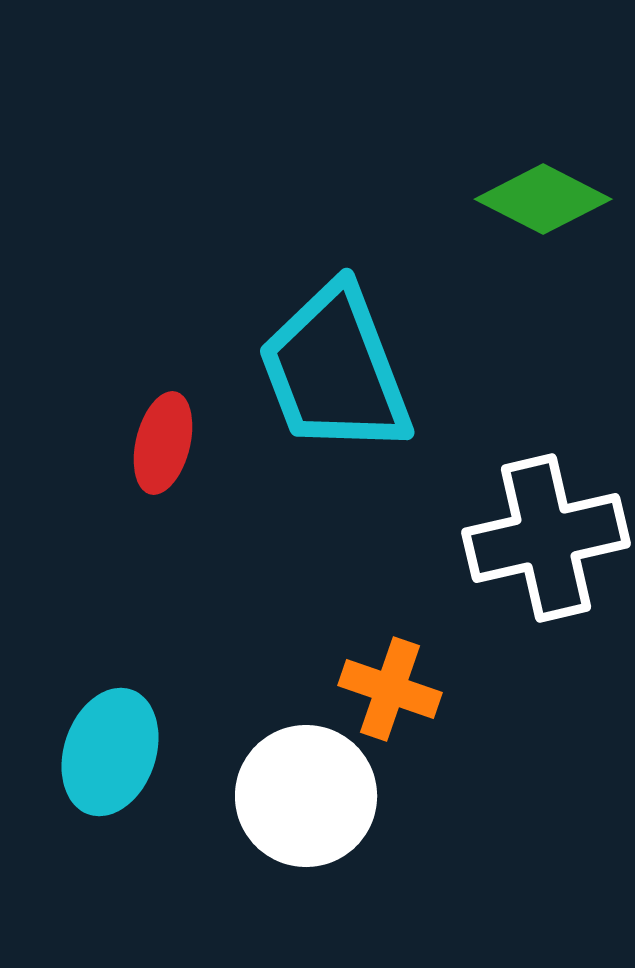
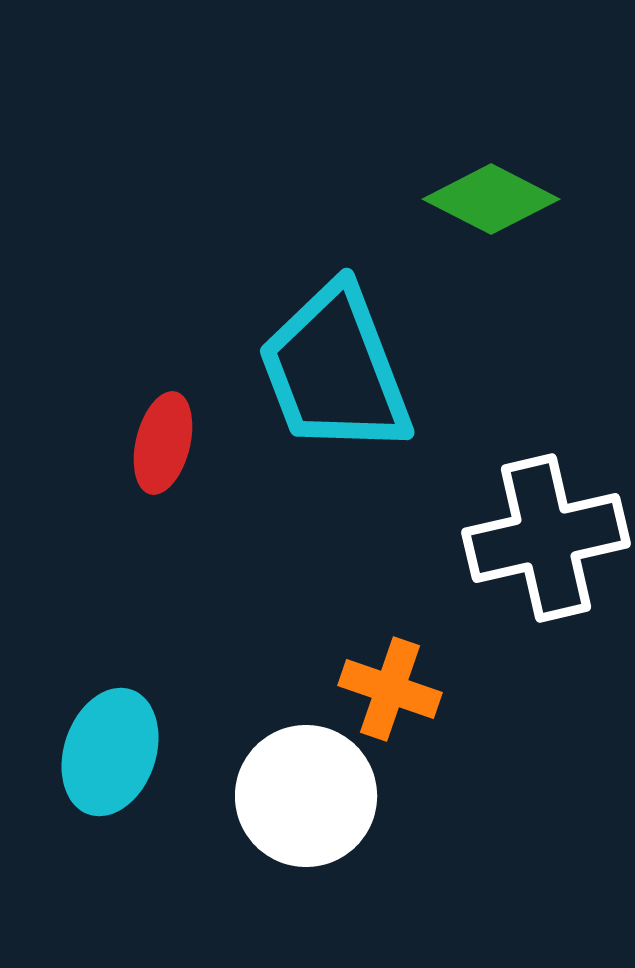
green diamond: moved 52 px left
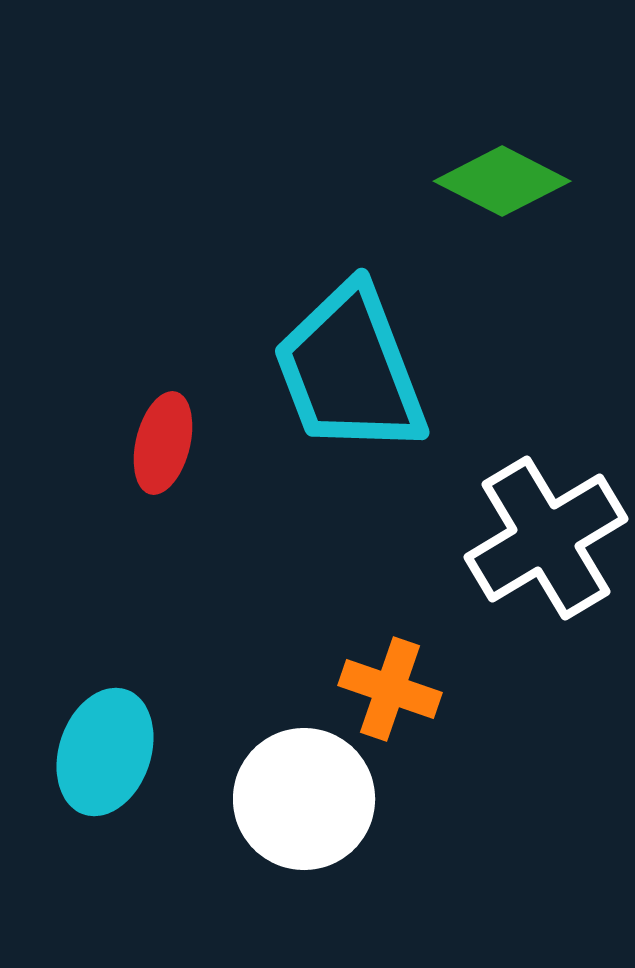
green diamond: moved 11 px right, 18 px up
cyan trapezoid: moved 15 px right
white cross: rotated 18 degrees counterclockwise
cyan ellipse: moved 5 px left
white circle: moved 2 px left, 3 px down
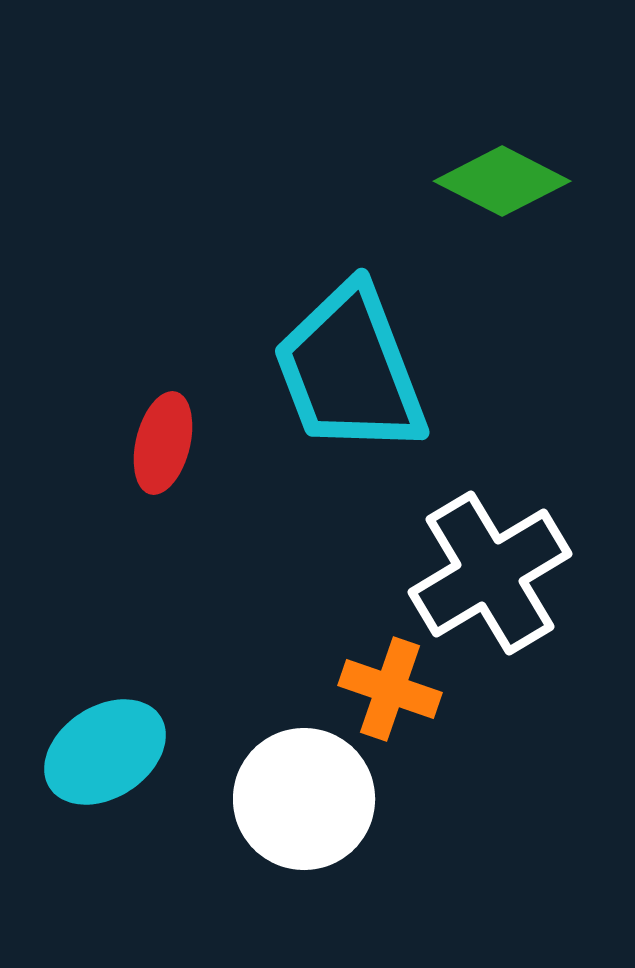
white cross: moved 56 px left, 35 px down
cyan ellipse: rotated 38 degrees clockwise
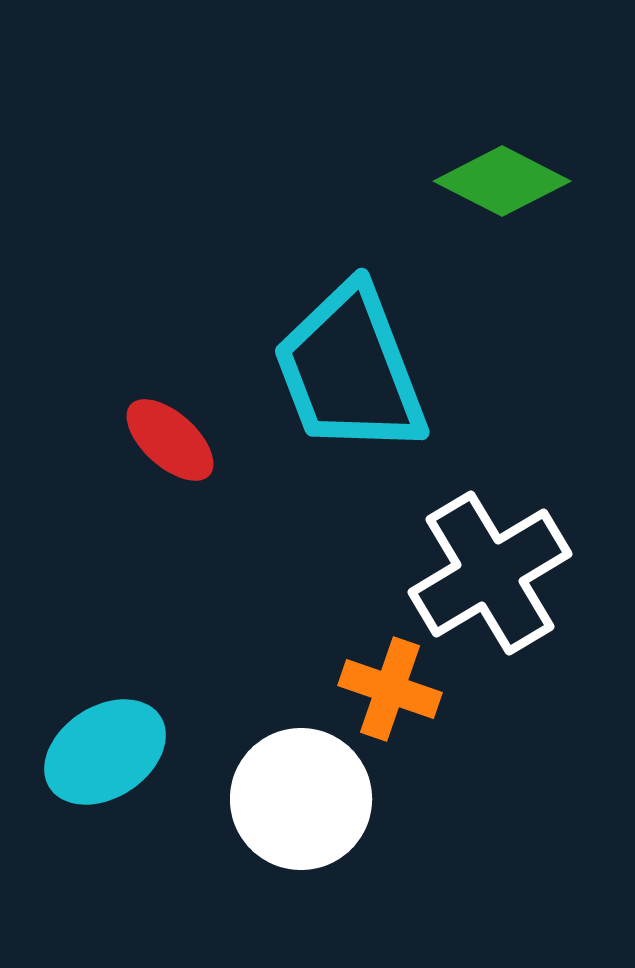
red ellipse: moved 7 px right, 3 px up; rotated 62 degrees counterclockwise
white circle: moved 3 px left
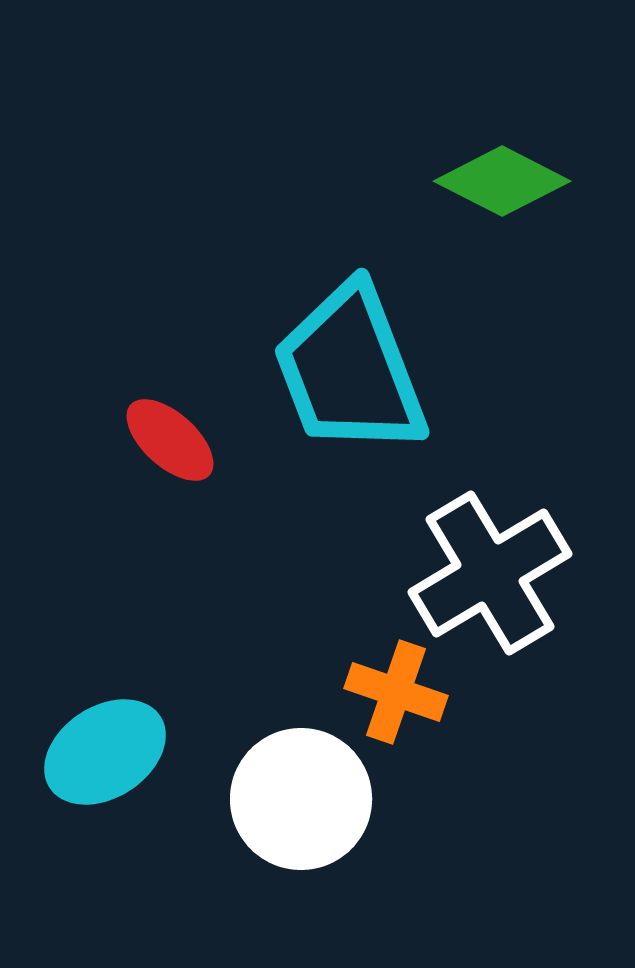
orange cross: moved 6 px right, 3 px down
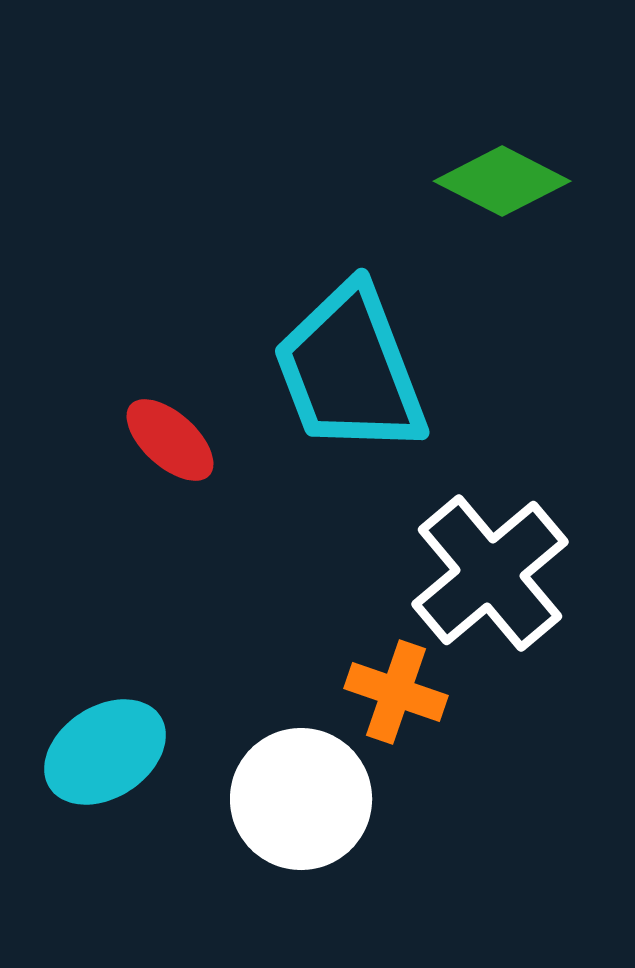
white cross: rotated 9 degrees counterclockwise
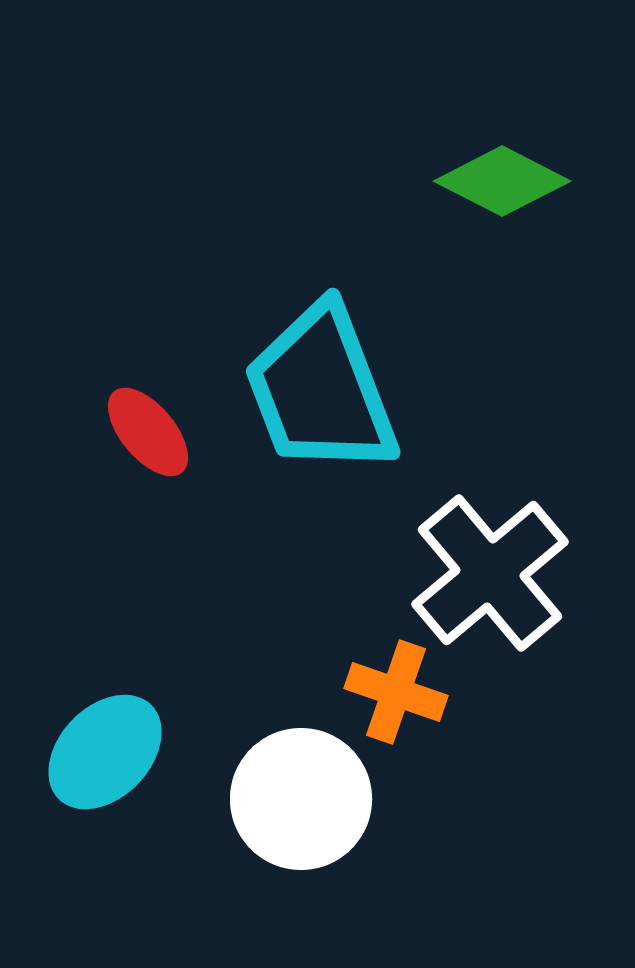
cyan trapezoid: moved 29 px left, 20 px down
red ellipse: moved 22 px left, 8 px up; rotated 8 degrees clockwise
cyan ellipse: rotated 13 degrees counterclockwise
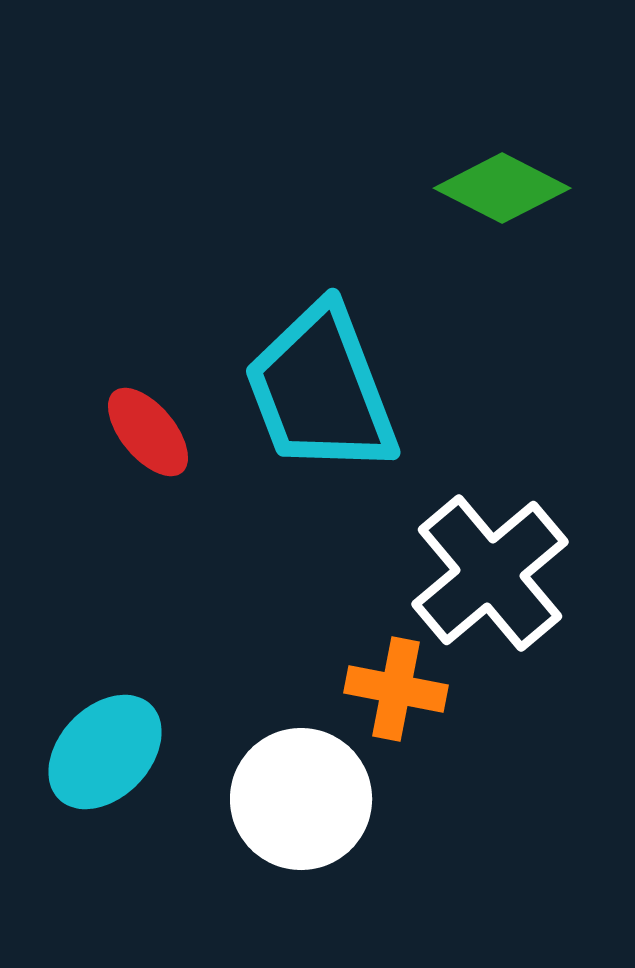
green diamond: moved 7 px down
orange cross: moved 3 px up; rotated 8 degrees counterclockwise
